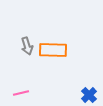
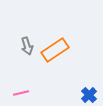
orange rectangle: moved 2 px right; rotated 36 degrees counterclockwise
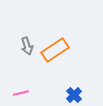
blue cross: moved 15 px left
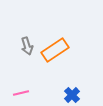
blue cross: moved 2 px left
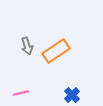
orange rectangle: moved 1 px right, 1 px down
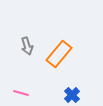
orange rectangle: moved 3 px right, 3 px down; rotated 16 degrees counterclockwise
pink line: rotated 28 degrees clockwise
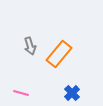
gray arrow: moved 3 px right
blue cross: moved 2 px up
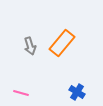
orange rectangle: moved 3 px right, 11 px up
blue cross: moved 5 px right, 1 px up; rotated 14 degrees counterclockwise
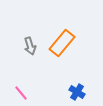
pink line: rotated 35 degrees clockwise
